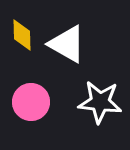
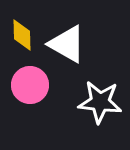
pink circle: moved 1 px left, 17 px up
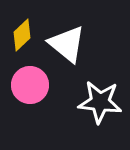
yellow diamond: rotated 48 degrees clockwise
white triangle: rotated 9 degrees clockwise
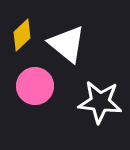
pink circle: moved 5 px right, 1 px down
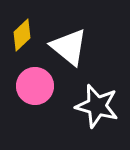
white triangle: moved 2 px right, 3 px down
white star: moved 3 px left, 4 px down; rotated 9 degrees clockwise
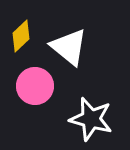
yellow diamond: moved 1 px left, 1 px down
white star: moved 6 px left, 13 px down
